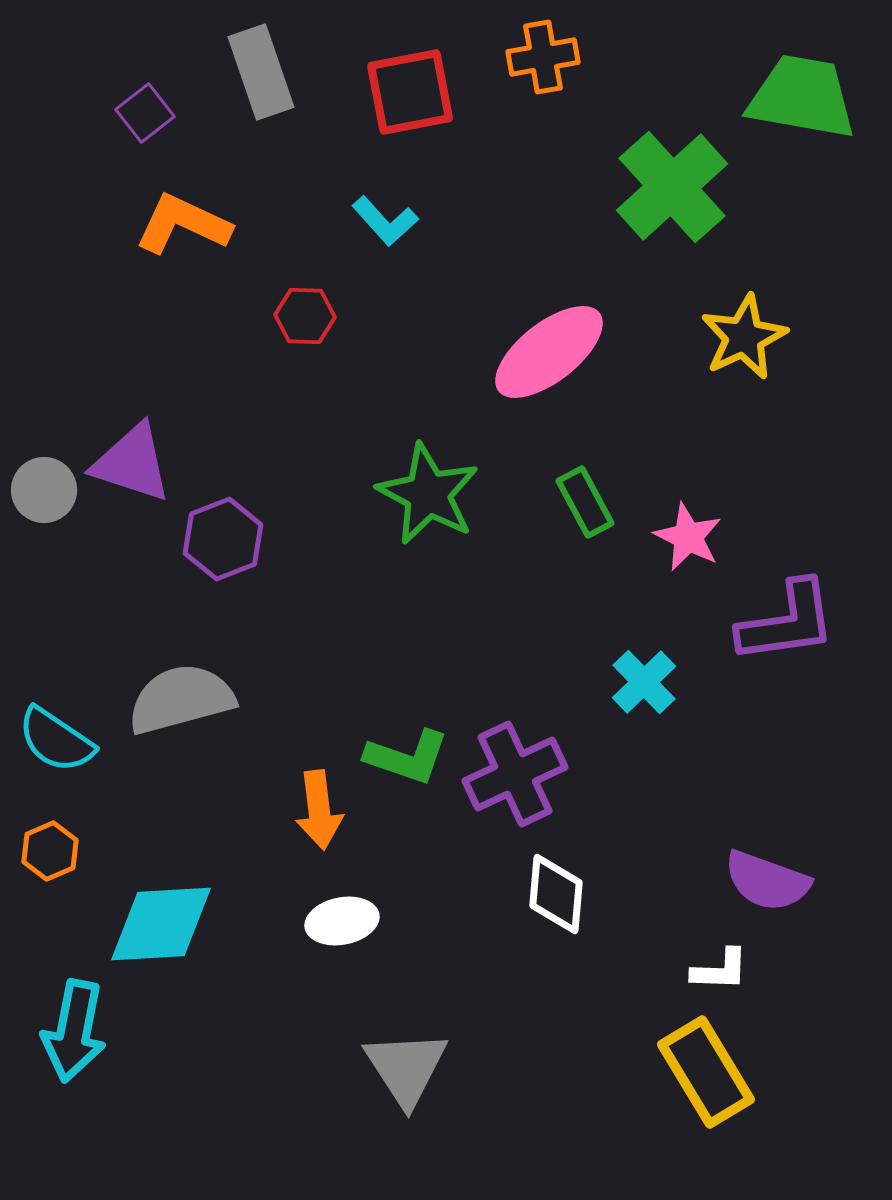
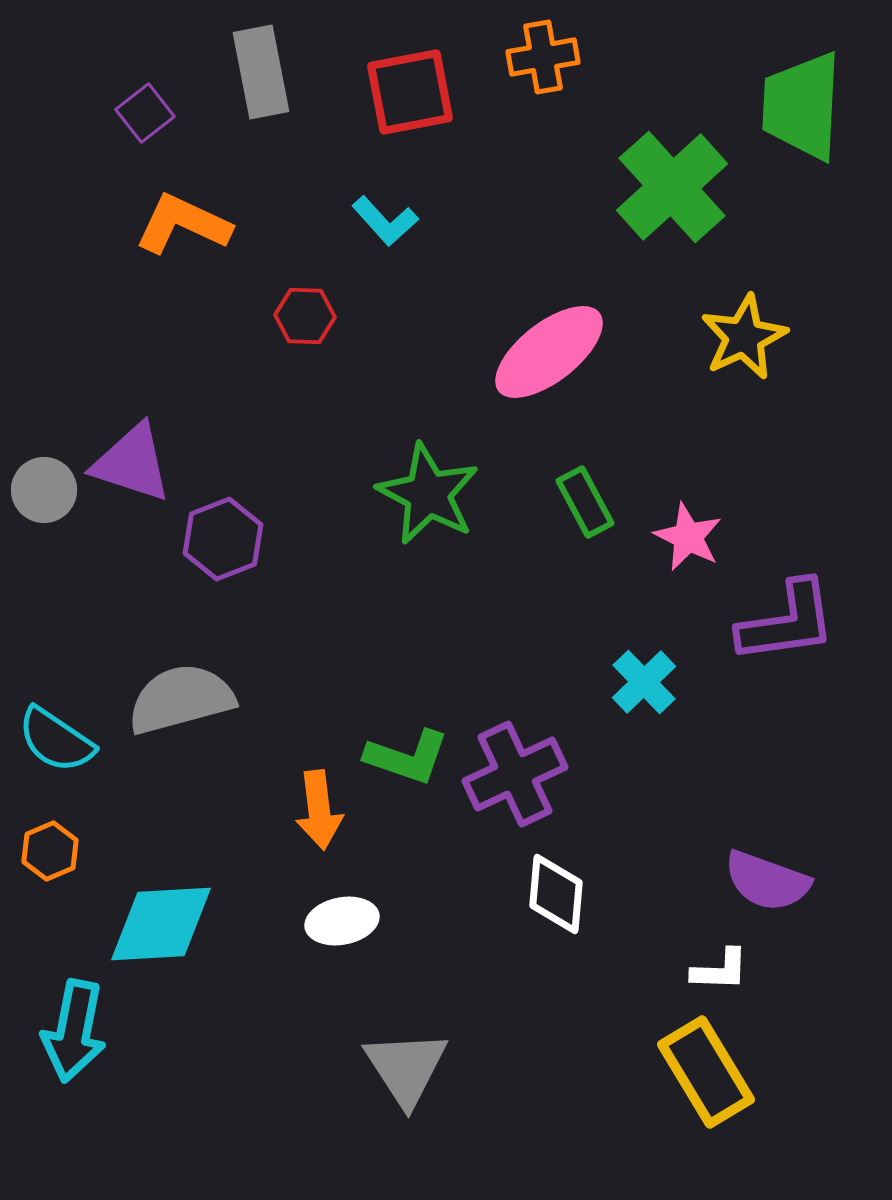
gray rectangle: rotated 8 degrees clockwise
green trapezoid: moved 9 px down; rotated 97 degrees counterclockwise
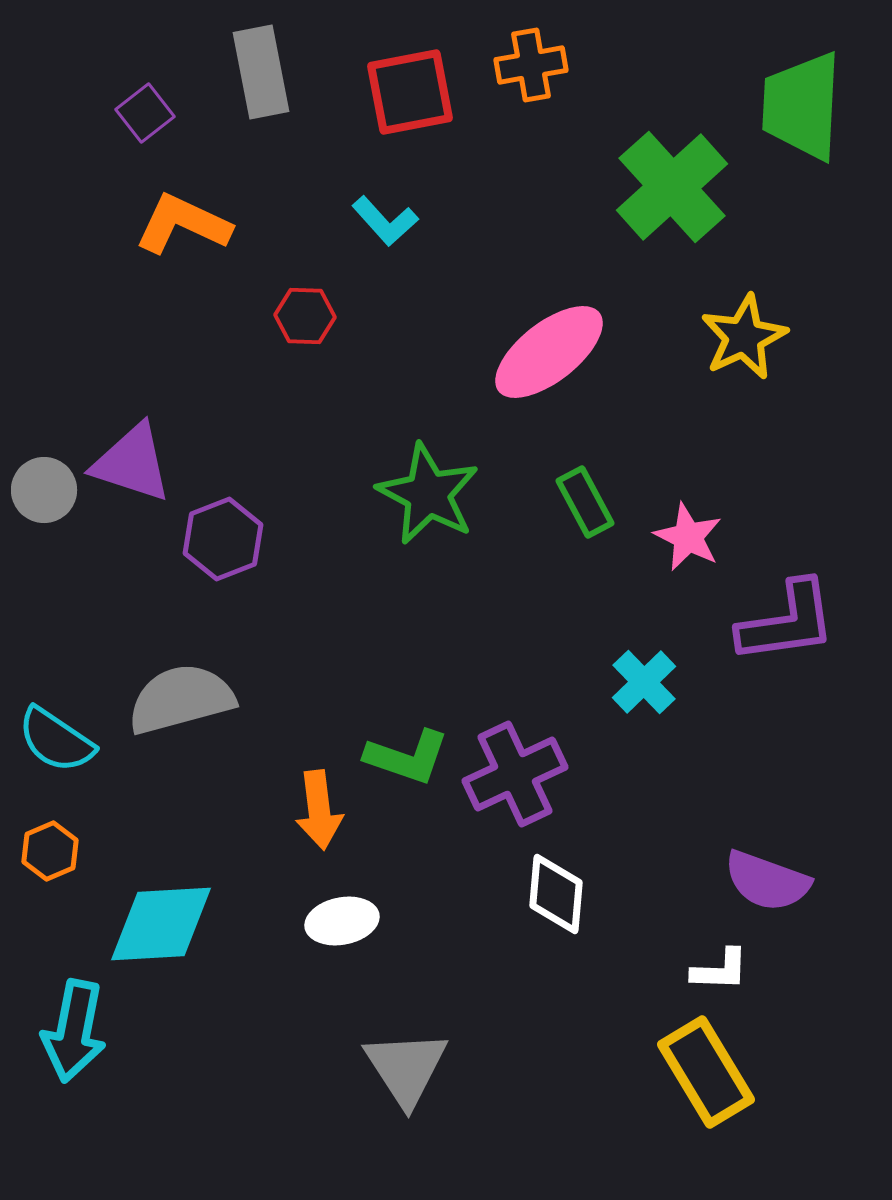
orange cross: moved 12 px left, 8 px down
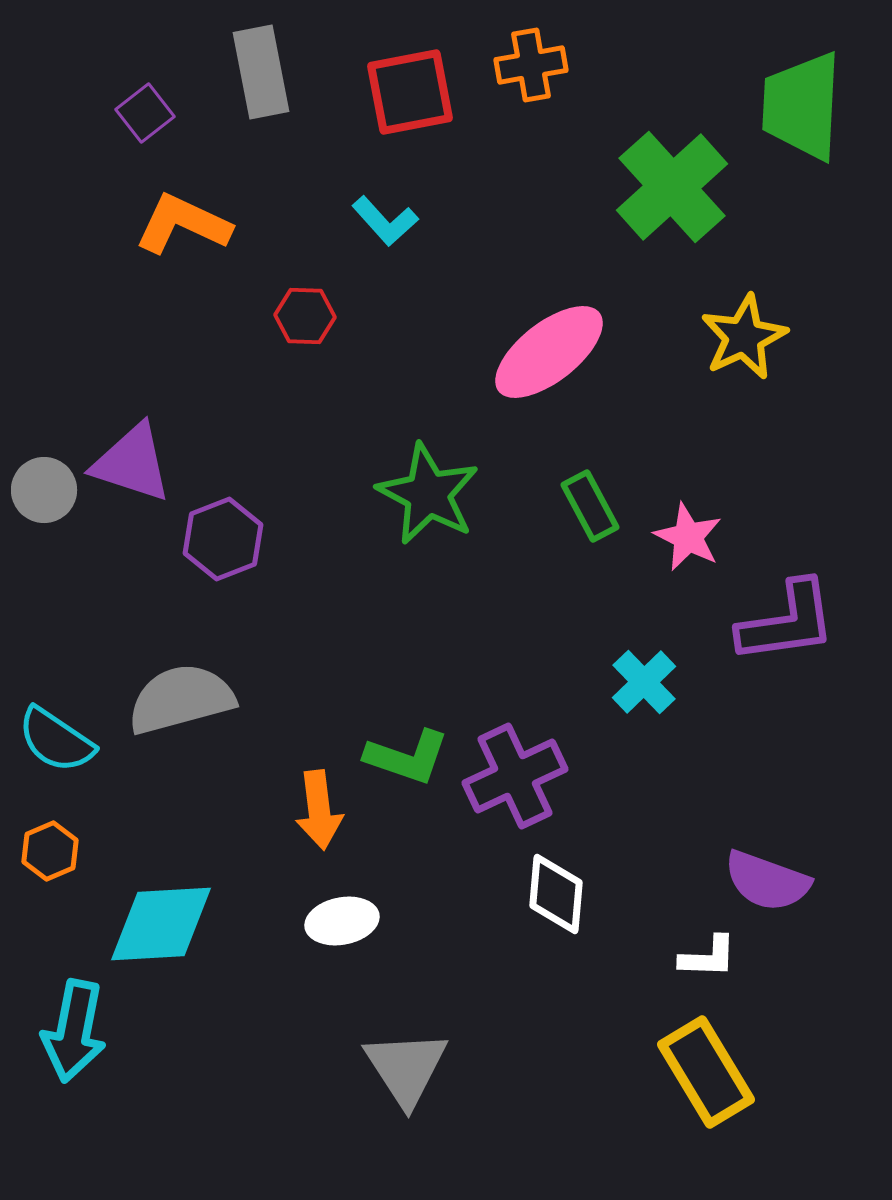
green rectangle: moved 5 px right, 4 px down
purple cross: moved 2 px down
white L-shape: moved 12 px left, 13 px up
